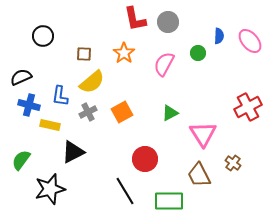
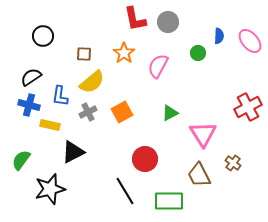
pink semicircle: moved 6 px left, 2 px down
black semicircle: moved 10 px right; rotated 10 degrees counterclockwise
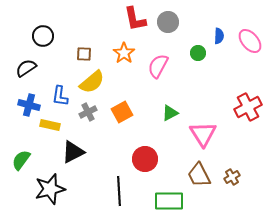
black semicircle: moved 5 px left, 9 px up
brown cross: moved 1 px left, 14 px down; rotated 21 degrees clockwise
black line: moved 6 px left; rotated 28 degrees clockwise
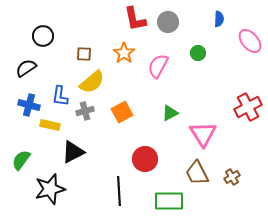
blue semicircle: moved 17 px up
gray cross: moved 3 px left, 1 px up; rotated 12 degrees clockwise
brown trapezoid: moved 2 px left, 2 px up
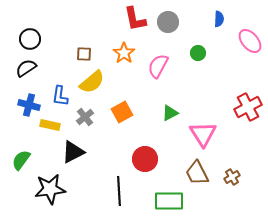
black circle: moved 13 px left, 3 px down
gray cross: moved 6 px down; rotated 24 degrees counterclockwise
black star: rotated 8 degrees clockwise
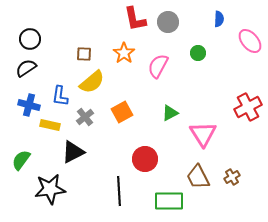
brown trapezoid: moved 1 px right, 4 px down
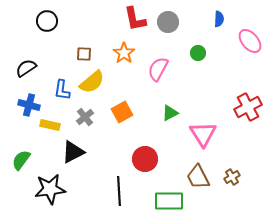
black circle: moved 17 px right, 18 px up
pink semicircle: moved 3 px down
blue L-shape: moved 2 px right, 6 px up
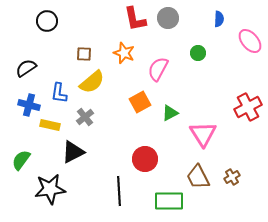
gray circle: moved 4 px up
orange star: rotated 15 degrees counterclockwise
blue L-shape: moved 3 px left, 3 px down
orange square: moved 18 px right, 10 px up
